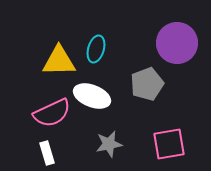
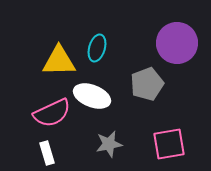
cyan ellipse: moved 1 px right, 1 px up
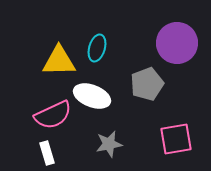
pink semicircle: moved 1 px right, 2 px down
pink square: moved 7 px right, 5 px up
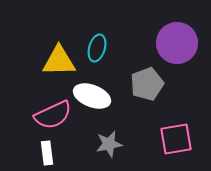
white rectangle: rotated 10 degrees clockwise
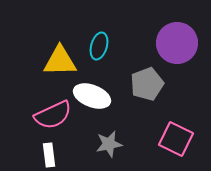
cyan ellipse: moved 2 px right, 2 px up
yellow triangle: moved 1 px right
pink square: rotated 36 degrees clockwise
white rectangle: moved 2 px right, 2 px down
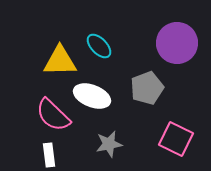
cyan ellipse: rotated 60 degrees counterclockwise
gray pentagon: moved 4 px down
pink semicircle: rotated 69 degrees clockwise
